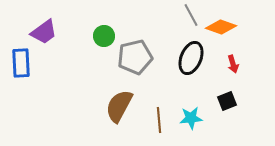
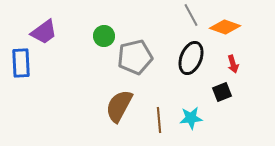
orange diamond: moved 4 px right
black square: moved 5 px left, 9 px up
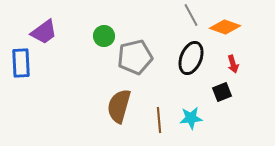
brown semicircle: rotated 12 degrees counterclockwise
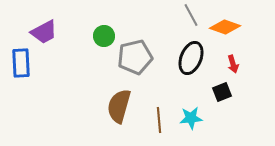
purple trapezoid: rotated 8 degrees clockwise
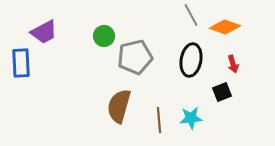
black ellipse: moved 2 px down; rotated 12 degrees counterclockwise
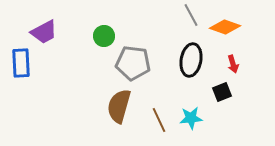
gray pentagon: moved 2 px left, 6 px down; rotated 20 degrees clockwise
brown line: rotated 20 degrees counterclockwise
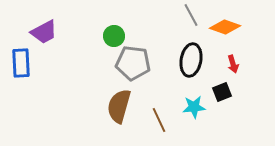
green circle: moved 10 px right
cyan star: moved 3 px right, 11 px up
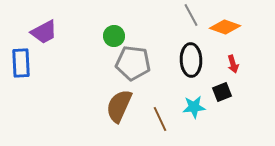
black ellipse: rotated 12 degrees counterclockwise
brown semicircle: rotated 8 degrees clockwise
brown line: moved 1 px right, 1 px up
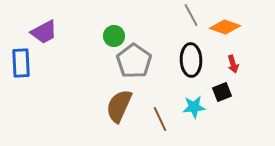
gray pentagon: moved 1 px right, 2 px up; rotated 28 degrees clockwise
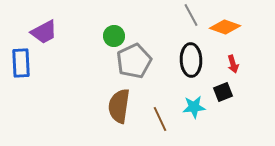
gray pentagon: rotated 12 degrees clockwise
black square: moved 1 px right
brown semicircle: rotated 16 degrees counterclockwise
